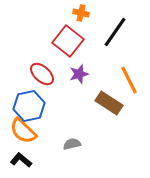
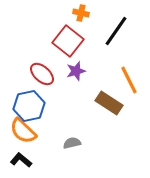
black line: moved 1 px right, 1 px up
purple star: moved 3 px left, 3 px up
gray semicircle: moved 1 px up
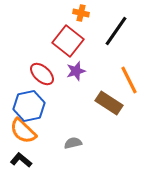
gray semicircle: moved 1 px right
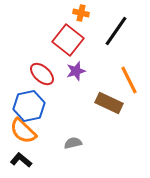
red square: moved 1 px up
brown rectangle: rotated 8 degrees counterclockwise
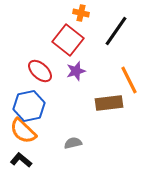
red ellipse: moved 2 px left, 3 px up
brown rectangle: rotated 32 degrees counterclockwise
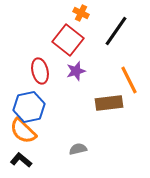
orange cross: rotated 14 degrees clockwise
red ellipse: rotated 35 degrees clockwise
blue hexagon: moved 1 px down
gray semicircle: moved 5 px right, 6 px down
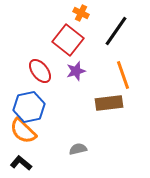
red ellipse: rotated 25 degrees counterclockwise
orange line: moved 6 px left, 5 px up; rotated 8 degrees clockwise
black L-shape: moved 3 px down
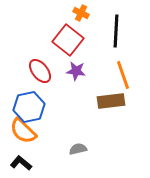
black line: rotated 32 degrees counterclockwise
purple star: rotated 24 degrees clockwise
brown rectangle: moved 2 px right, 2 px up
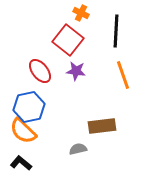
brown rectangle: moved 9 px left, 25 px down
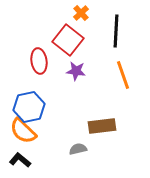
orange cross: rotated 21 degrees clockwise
red ellipse: moved 1 px left, 10 px up; rotated 30 degrees clockwise
black L-shape: moved 1 px left, 3 px up
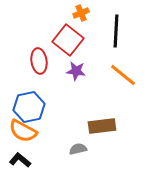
orange cross: rotated 21 degrees clockwise
orange line: rotated 32 degrees counterclockwise
orange semicircle: rotated 16 degrees counterclockwise
